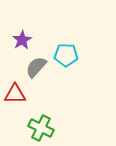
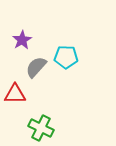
cyan pentagon: moved 2 px down
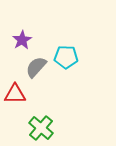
green cross: rotated 15 degrees clockwise
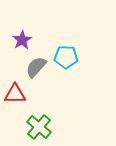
green cross: moved 2 px left, 1 px up
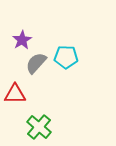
gray semicircle: moved 4 px up
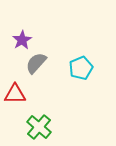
cyan pentagon: moved 15 px right, 11 px down; rotated 25 degrees counterclockwise
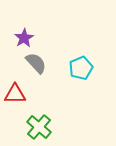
purple star: moved 2 px right, 2 px up
gray semicircle: rotated 95 degrees clockwise
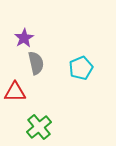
gray semicircle: rotated 30 degrees clockwise
red triangle: moved 2 px up
green cross: rotated 10 degrees clockwise
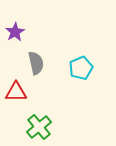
purple star: moved 9 px left, 6 px up
red triangle: moved 1 px right
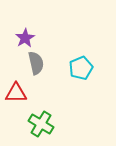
purple star: moved 10 px right, 6 px down
red triangle: moved 1 px down
green cross: moved 2 px right, 3 px up; rotated 20 degrees counterclockwise
